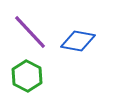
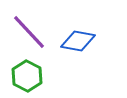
purple line: moved 1 px left
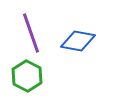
purple line: moved 2 px right, 1 px down; rotated 24 degrees clockwise
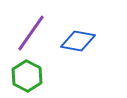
purple line: rotated 54 degrees clockwise
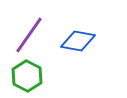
purple line: moved 2 px left, 2 px down
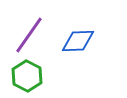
blue diamond: rotated 12 degrees counterclockwise
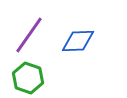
green hexagon: moved 1 px right, 2 px down; rotated 8 degrees counterclockwise
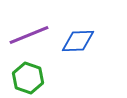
purple line: rotated 33 degrees clockwise
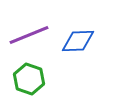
green hexagon: moved 1 px right, 1 px down
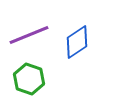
blue diamond: moved 1 px left, 1 px down; rotated 32 degrees counterclockwise
